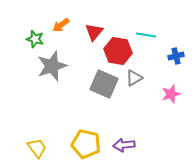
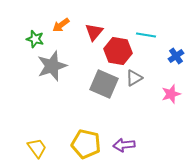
blue cross: rotated 21 degrees counterclockwise
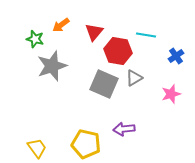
purple arrow: moved 16 px up
